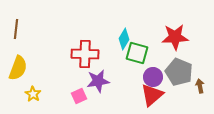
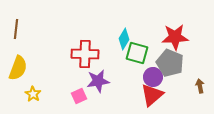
gray pentagon: moved 9 px left, 9 px up
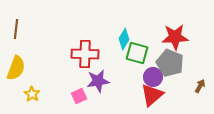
yellow semicircle: moved 2 px left
brown arrow: rotated 40 degrees clockwise
yellow star: moved 1 px left
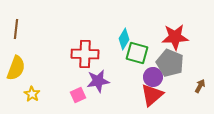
pink square: moved 1 px left, 1 px up
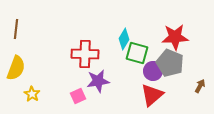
purple circle: moved 6 px up
pink square: moved 1 px down
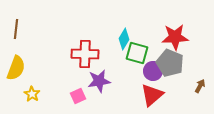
purple star: moved 1 px right
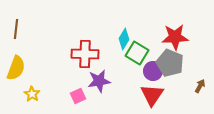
green square: rotated 15 degrees clockwise
red triangle: rotated 15 degrees counterclockwise
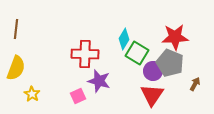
purple star: rotated 25 degrees clockwise
brown arrow: moved 5 px left, 2 px up
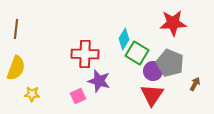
red star: moved 2 px left, 14 px up
yellow star: rotated 28 degrees counterclockwise
